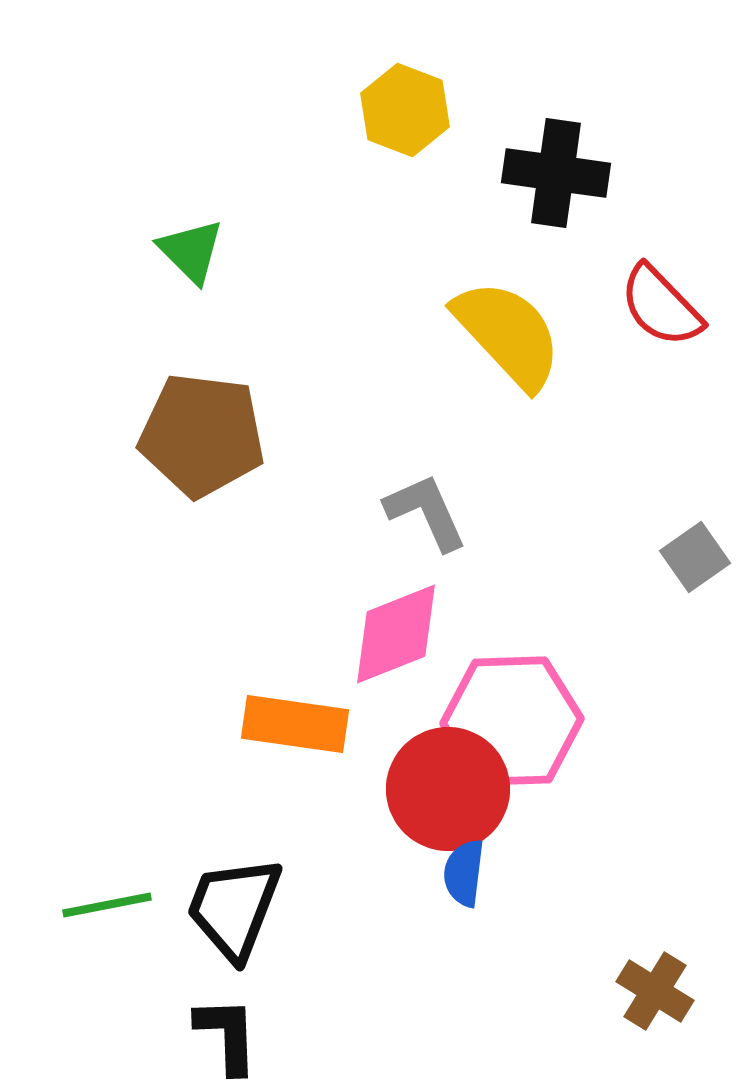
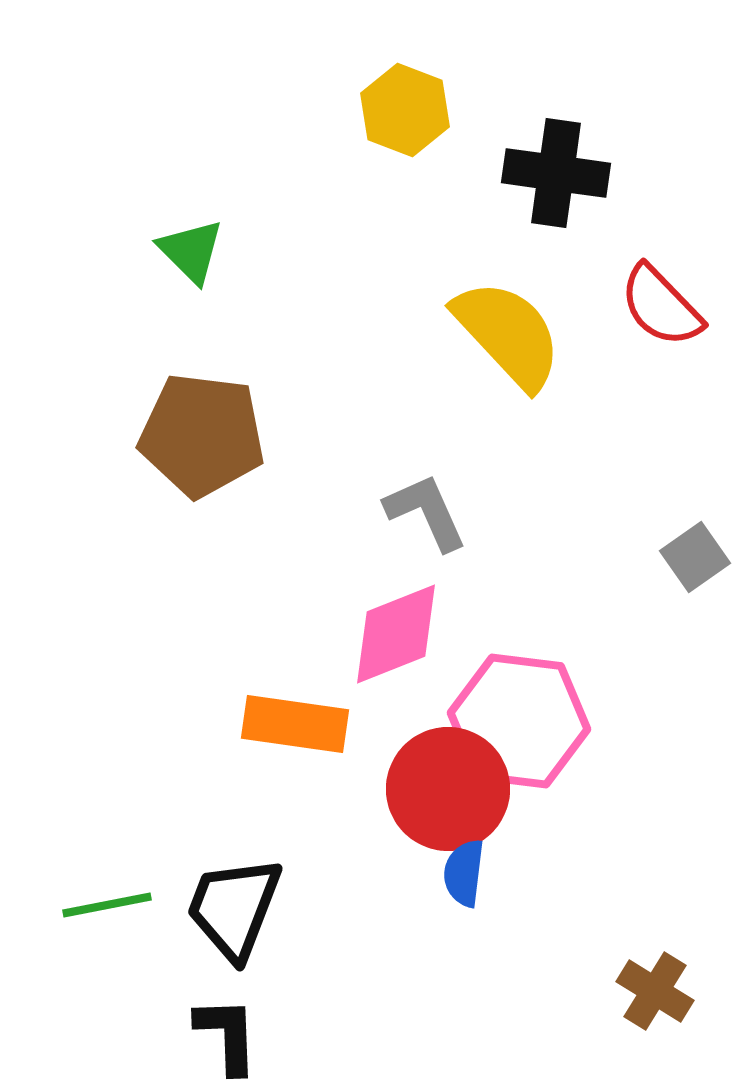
pink hexagon: moved 7 px right; rotated 9 degrees clockwise
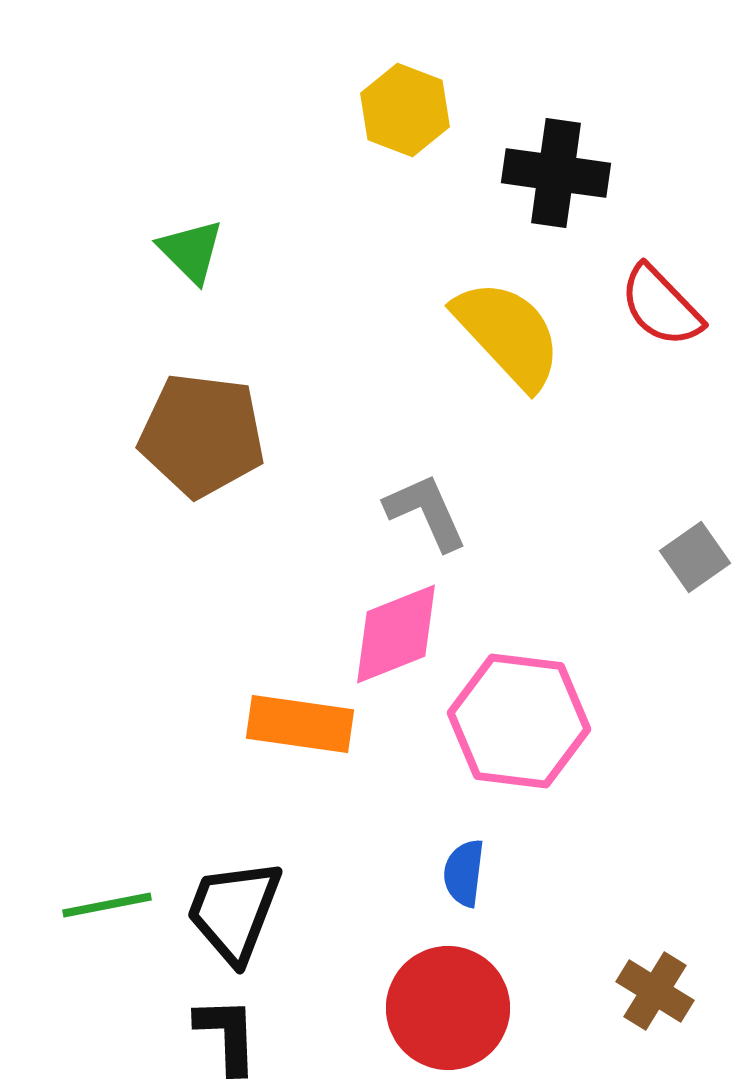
orange rectangle: moved 5 px right
red circle: moved 219 px down
black trapezoid: moved 3 px down
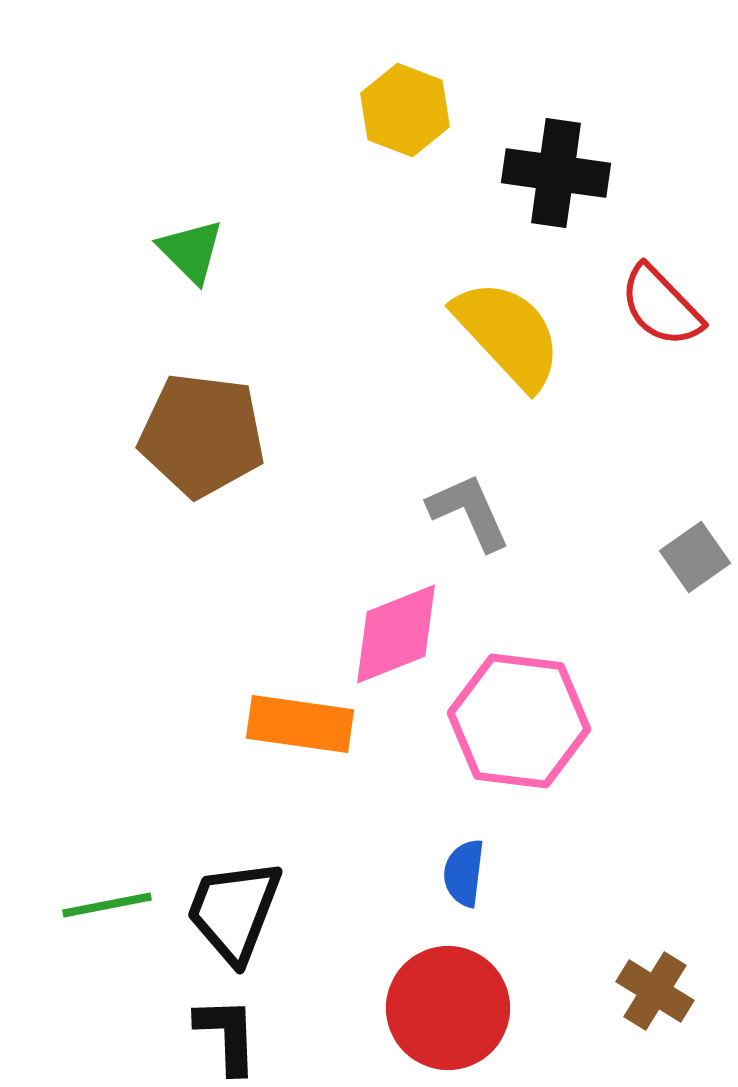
gray L-shape: moved 43 px right
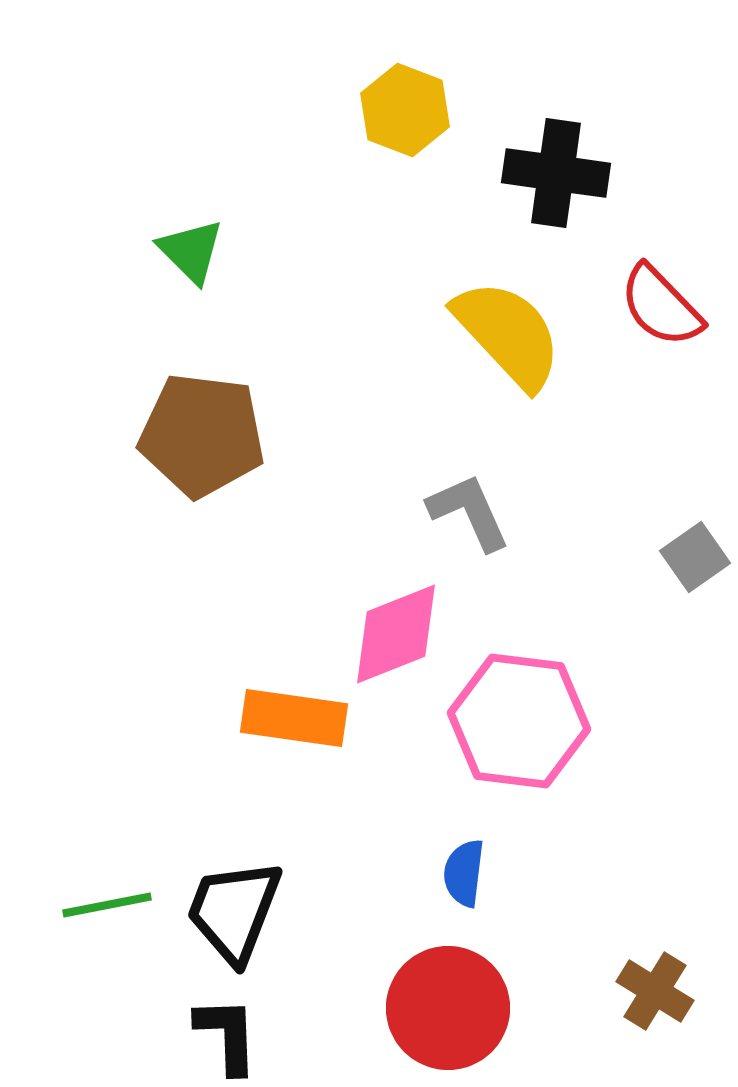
orange rectangle: moved 6 px left, 6 px up
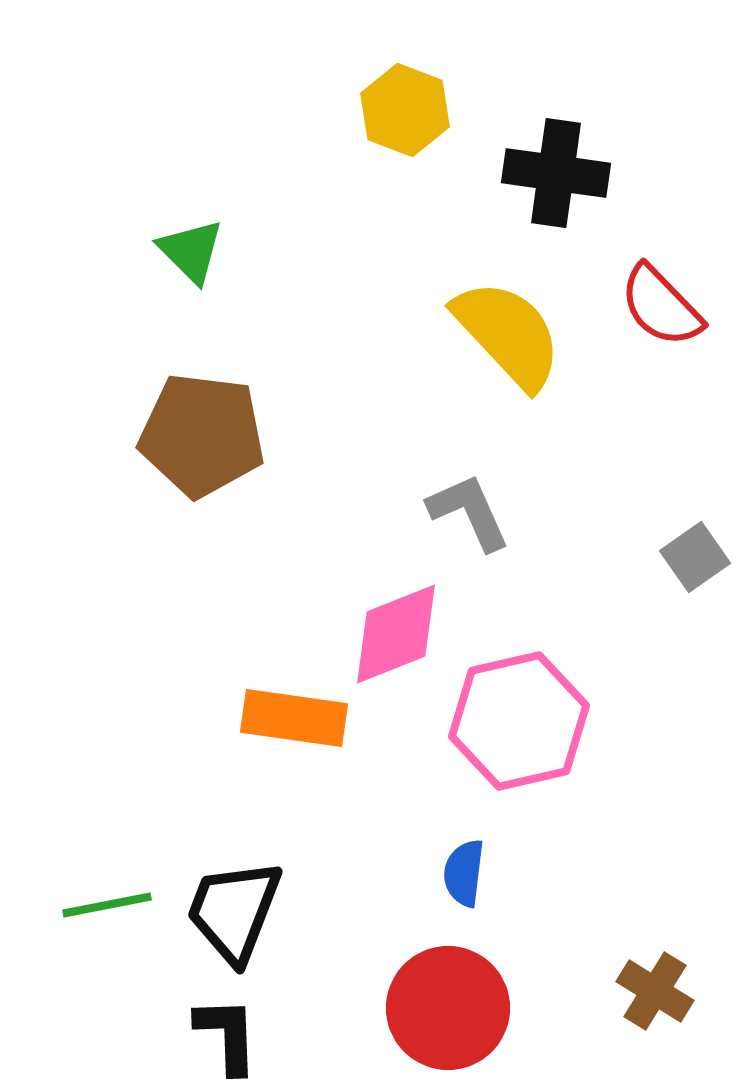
pink hexagon: rotated 20 degrees counterclockwise
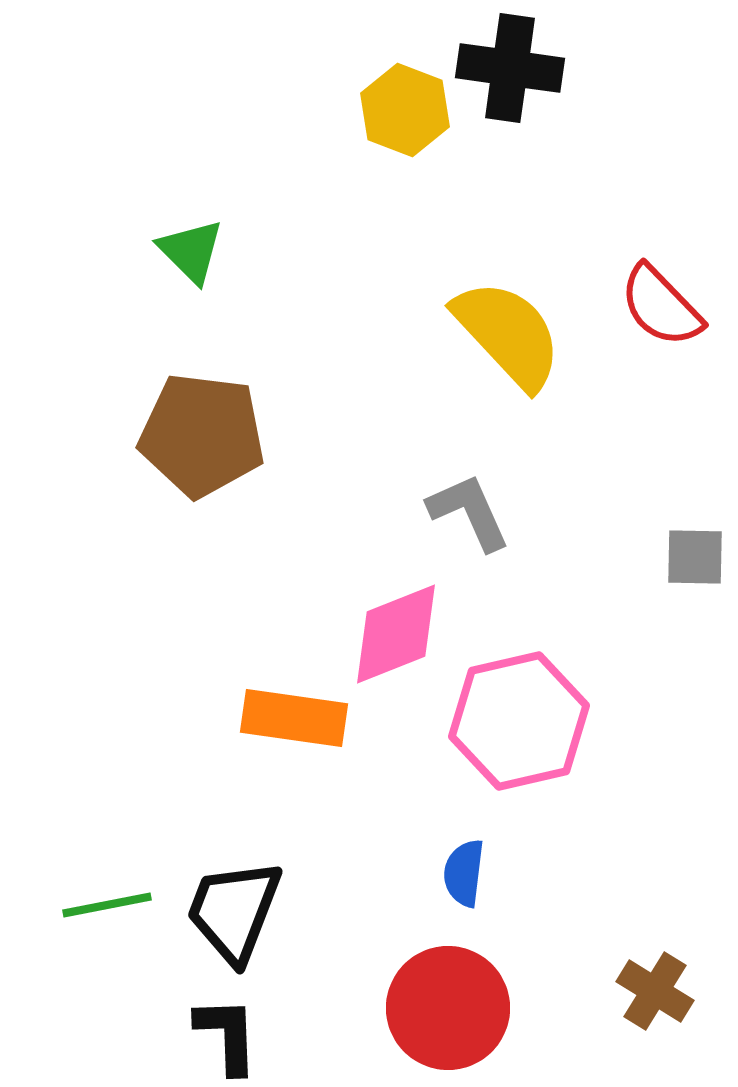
black cross: moved 46 px left, 105 px up
gray square: rotated 36 degrees clockwise
